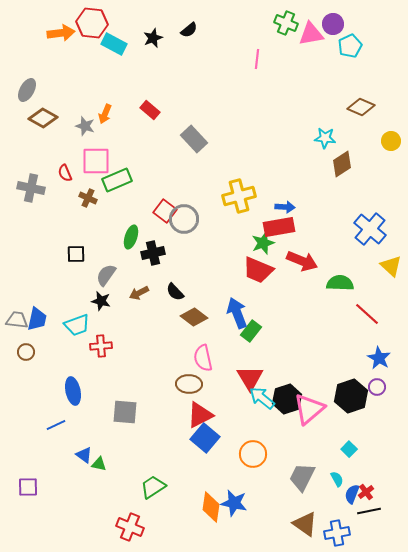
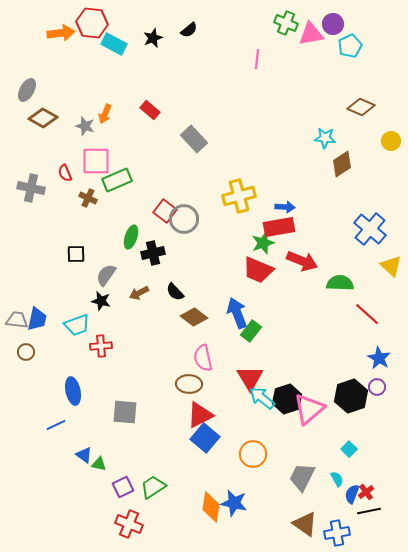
purple square at (28, 487): moved 95 px right; rotated 25 degrees counterclockwise
red cross at (130, 527): moved 1 px left, 3 px up
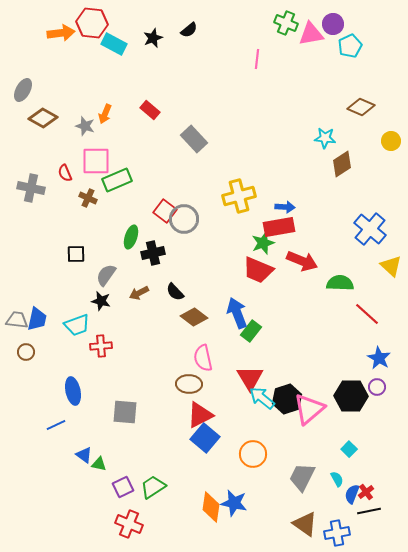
gray ellipse at (27, 90): moved 4 px left
black hexagon at (351, 396): rotated 20 degrees clockwise
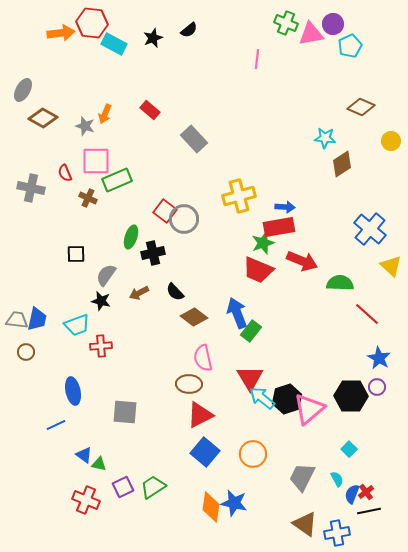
blue square at (205, 438): moved 14 px down
red cross at (129, 524): moved 43 px left, 24 px up
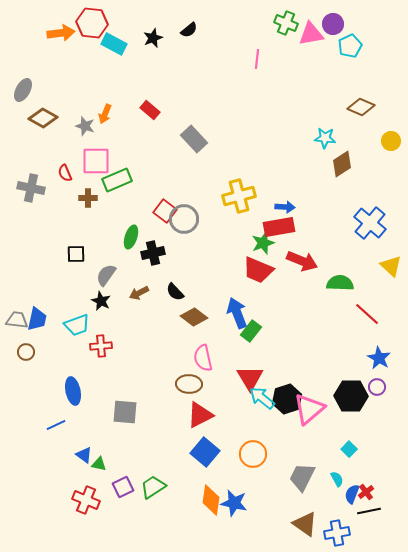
brown cross at (88, 198): rotated 24 degrees counterclockwise
blue cross at (370, 229): moved 6 px up
black star at (101, 301): rotated 12 degrees clockwise
orange diamond at (211, 507): moved 7 px up
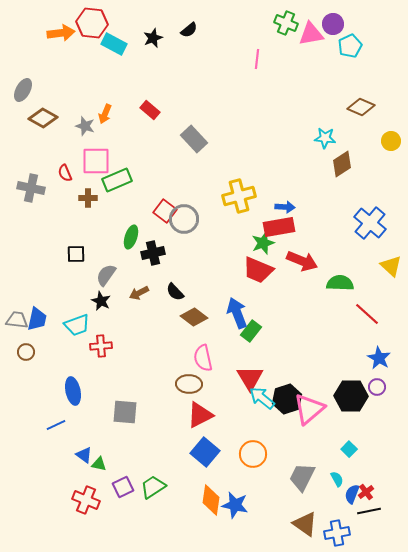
blue star at (234, 503): moved 1 px right, 2 px down
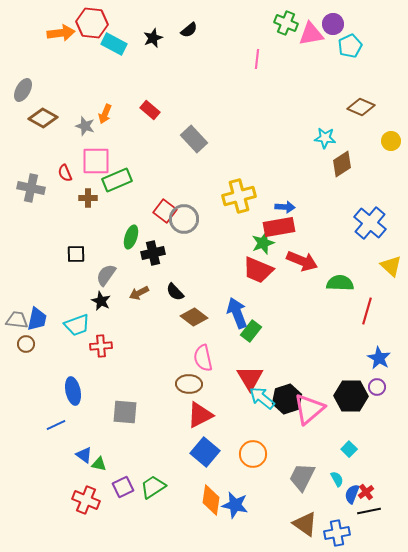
red line at (367, 314): moved 3 px up; rotated 64 degrees clockwise
brown circle at (26, 352): moved 8 px up
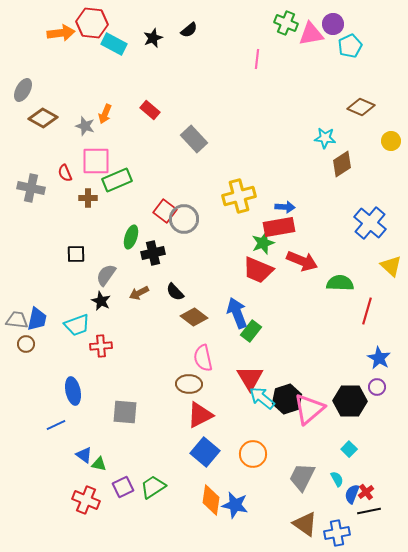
black hexagon at (351, 396): moved 1 px left, 5 px down
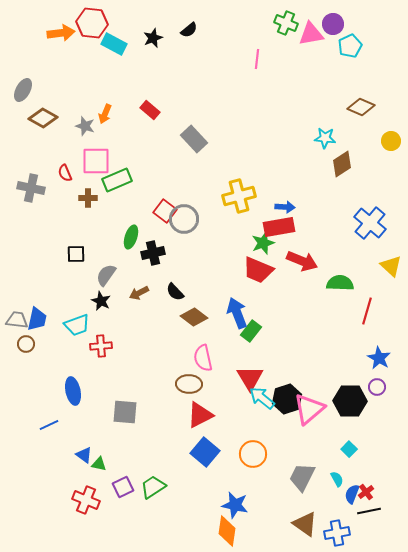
blue line at (56, 425): moved 7 px left
orange diamond at (211, 500): moved 16 px right, 31 px down
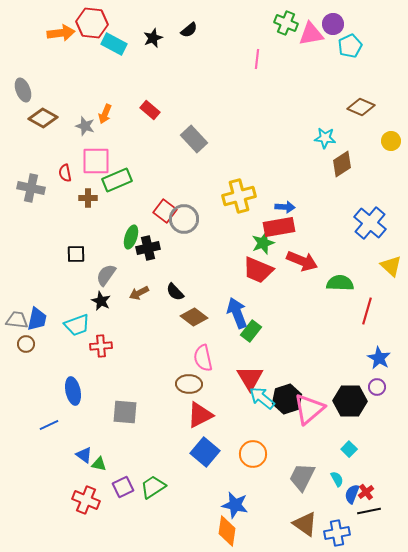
gray ellipse at (23, 90): rotated 50 degrees counterclockwise
red semicircle at (65, 173): rotated 12 degrees clockwise
black cross at (153, 253): moved 5 px left, 5 px up
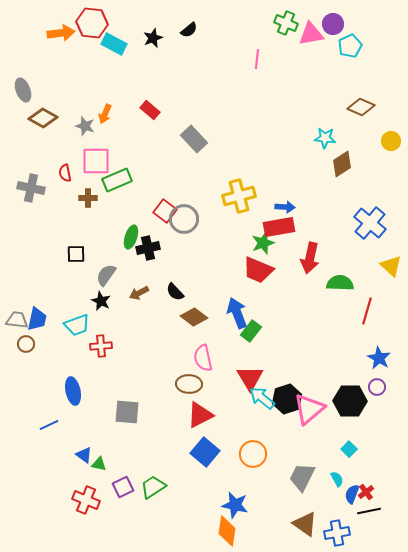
red arrow at (302, 261): moved 8 px right, 3 px up; rotated 80 degrees clockwise
gray square at (125, 412): moved 2 px right
